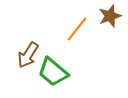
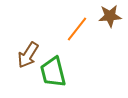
brown star: rotated 15 degrees clockwise
green trapezoid: rotated 36 degrees clockwise
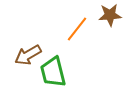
brown star: moved 1 px up
brown arrow: rotated 28 degrees clockwise
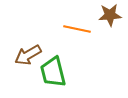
orange line: rotated 64 degrees clockwise
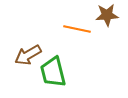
brown star: moved 3 px left
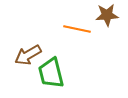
green trapezoid: moved 2 px left, 1 px down
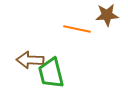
brown arrow: moved 2 px right, 5 px down; rotated 32 degrees clockwise
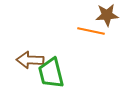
orange line: moved 14 px right, 2 px down
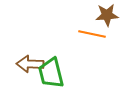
orange line: moved 1 px right, 3 px down
brown arrow: moved 4 px down
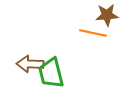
orange line: moved 1 px right, 1 px up
